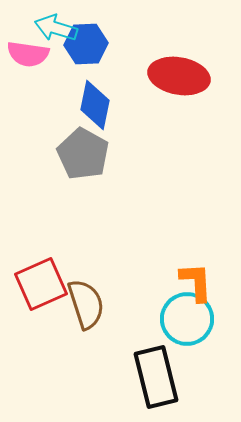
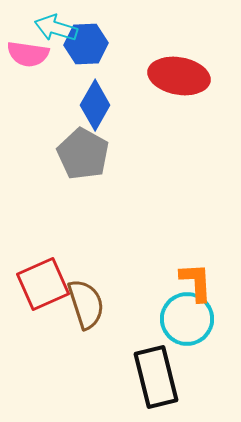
blue diamond: rotated 18 degrees clockwise
red square: moved 2 px right
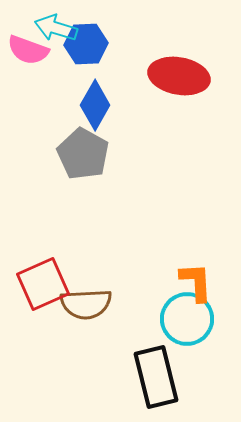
pink semicircle: moved 4 px up; rotated 12 degrees clockwise
brown semicircle: rotated 105 degrees clockwise
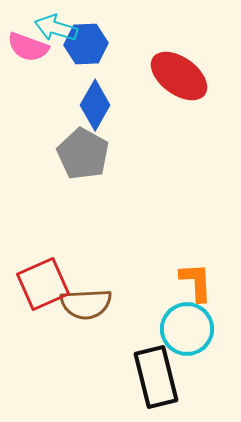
pink semicircle: moved 3 px up
red ellipse: rotated 26 degrees clockwise
cyan circle: moved 10 px down
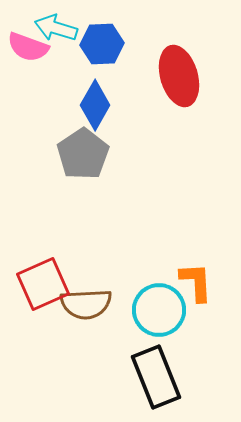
blue hexagon: moved 16 px right
red ellipse: rotated 38 degrees clockwise
gray pentagon: rotated 9 degrees clockwise
cyan circle: moved 28 px left, 19 px up
black rectangle: rotated 8 degrees counterclockwise
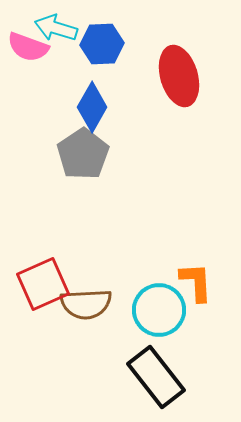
blue diamond: moved 3 px left, 2 px down
black rectangle: rotated 16 degrees counterclockwise
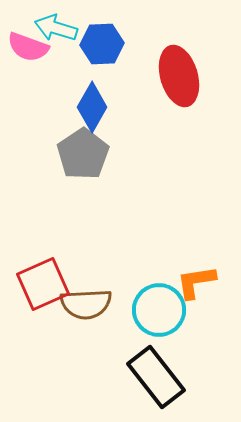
orange L-shape: rotated 96 degrees counterclockwise
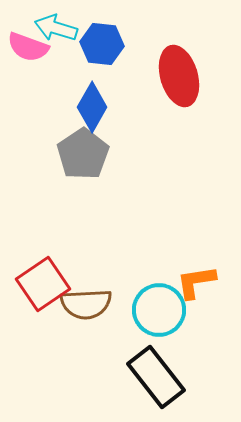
blue hexagon: rotated 9 degrees clockwise
red square: rotated 10 degrees counterclockwise
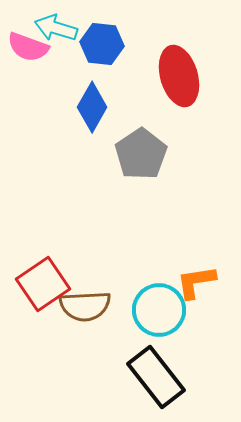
gray pentagon: moved 58 px right
brown semicircle: moved 1 px left, 2 px down
